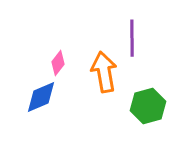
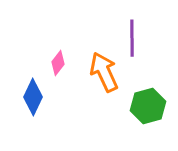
orange arrow: rotated 15 degrees counterclockwise
blue diamond: moved 8 px left; rotated 42 degrees counterclockwise
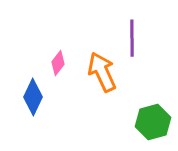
orange arrow: moved 2 px left
green hexagon: moved 5 px right, 16 px down
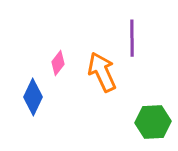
green hexagon: rotated 12 degrees clockwise
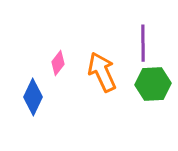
purple line: moved 11 px right, 5 px down
green hexagon: moved 38 px up
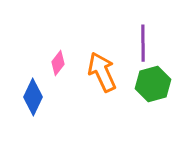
green hexagon: rotated 12 degrees counterclockwise
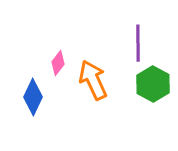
purple line: moved 5 px left
orange arrow: moved 9 px left, 8 px down
green hexagon: rotated 16 degrees counterclockwise
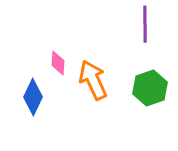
purple line: moved 7 px right, 19 px up
pink diamond: rotated 35 degrees counterclockwise
green hexagon: moved 3 px left, 4 px down; rotated 12 degrees clockwise
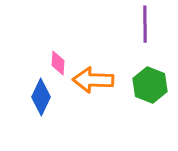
orange arrow: rotated 63 degrees counterclockwise
green hexagon: moved 3 px up; rotated 20 degrees counterclockwise
blue diamond: moved 8 px right
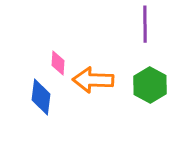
green hexagon: rotated 8 degrees clockwise
blue diamond: rotated 18 degrees counterclockwise
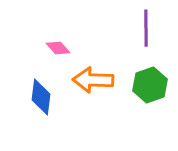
purple line: moved 1 px right, 4 px down
pink diamond: moved 15 px up; rotated 45 degrees counterclockwise
green hexagon: rotated 12 degrees clockwise
